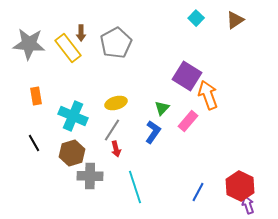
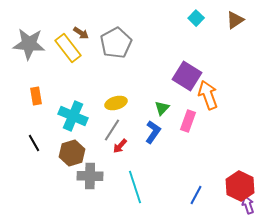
brown arrow: rotated 56 degrees counterclockwise
pink rectangle: rotated 20 degrees counterclockwise
red arrow: moved 4 px right, 3 px up; rotated 56 degrees clockwise
blue line: moved 2 px left, 3 px down
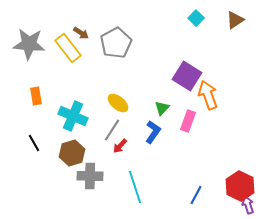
yellow ellipse: moved 2 px right; rotated 55 degrees clockwise
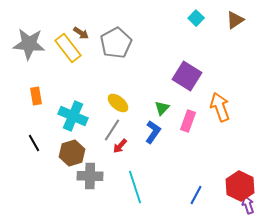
orange arrow: moved 12 px right, 12 px down
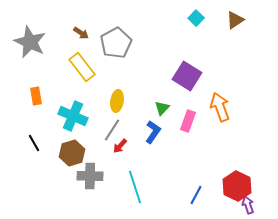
gray star: moved 1 px right, 2 px up; rotated 20 degrees clockwise
yellow rectangle: moved 14 px right, 19 px down
yellow ellipse: moved 1 px left, 2 px up; rotated 60 degrees clockwise
red hexagon: moved 3 px left
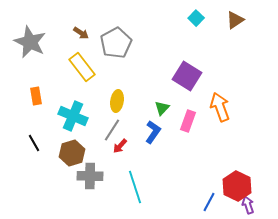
blue line: moved 13 px right, 7 px down
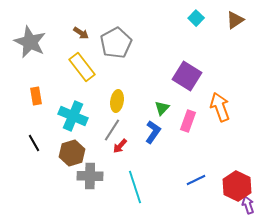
blue line: moved 13 px left, 22 px up; rotated 36 degrees clockwise
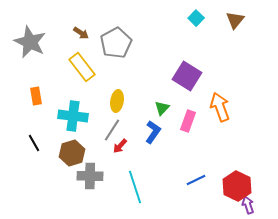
brown triangle: rotated 18 degrees counterclockwise
cyan cross: rotated 16 degrees counterclockwise
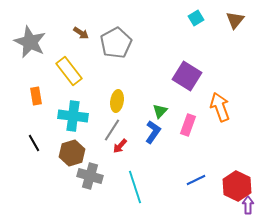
cyan square: rotated 14 degrees clockwise
yellow rectangle: moved 13 px left, 4 px down
green triangle: moved 2 px left, 3 px down
pink rectangle: moved 4 px down
gray cross: rotated 15 degrees clockwise
purple arrow: rotated 18 degrees clockwise
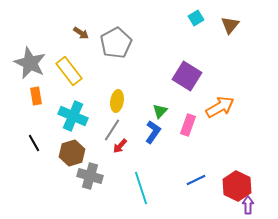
brown triangle: moved 5 px left, 5 px down
gray star: moved 21 px down
orange arrow: rotated 80 degrees clockwise
cyan cross: rotated 16 degrees clockwise
cyan line: moved 6 px right, 1 px down
